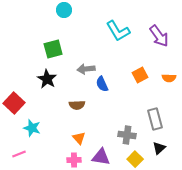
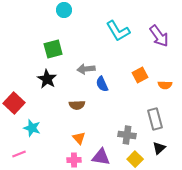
orange semicircle: moved 4 px left, 7 px down
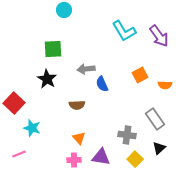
cyan L-shape: moved 6 px right
green square: rotated 12 degrees clockwise
gray rectangle: rotated 20 degrees counterclockwise
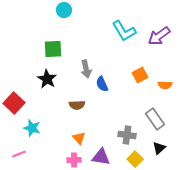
purple arrow: rotated 90 degrees clockwise
gray arrow: rotated 96 degrees counterclockwise
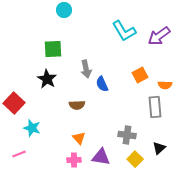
gray rectangle: moved 12 px up; rotated 30 degrees clockwise
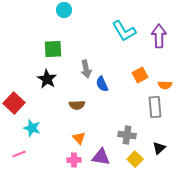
purple arrow: rotated 125 degrees clockwise
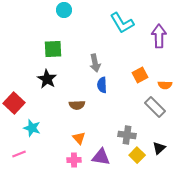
cyan L-shape: moved 2 px left, 8 px up
gray arrow: moved 9 px right, 6 px up
blue semicircle: moved 1 px down; rotated 21 degrees clockwise
gray rectangle: rotated 40 degrees counterclockwise
yellow square: moved 2 px right, 4 px up
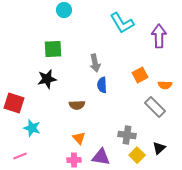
black star: rotated 30 degrees clockwise
red square: rotated 25 degrees counterclockwise
pink line: moved 1 px right, 2 px down
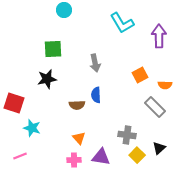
blue semicircle: moved 6 px left, 10 px down
